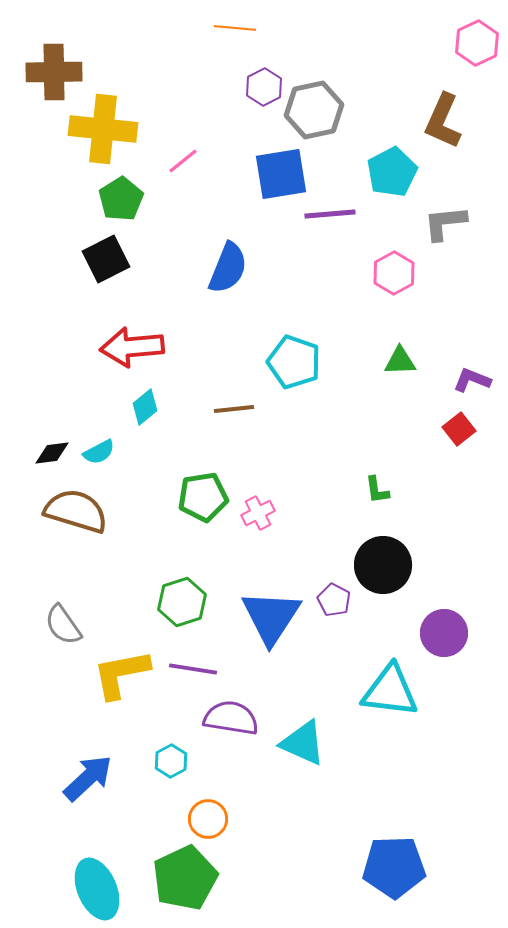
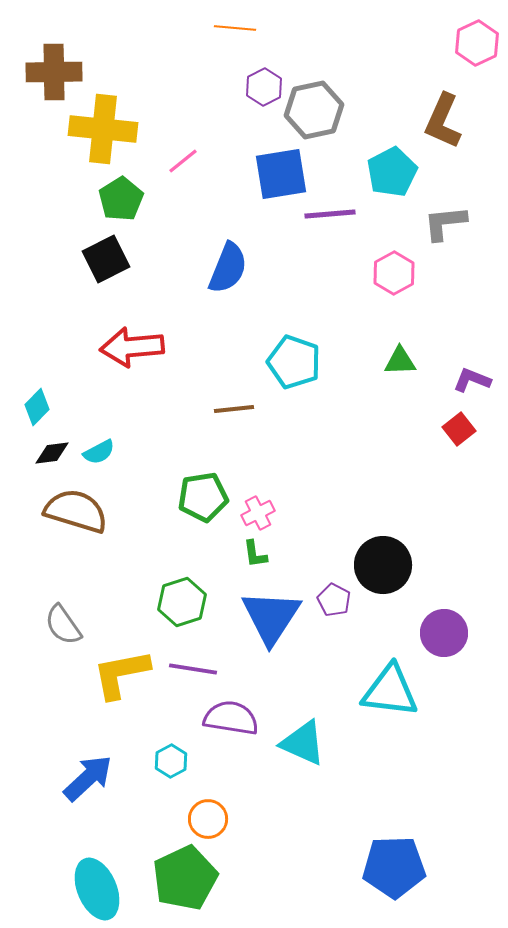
cyan diamond at (145, 407): moved 108 px left; rotated 6 degrees counterclockwise
green L-shape at (377, 490): moved 122 px left, 64 px down
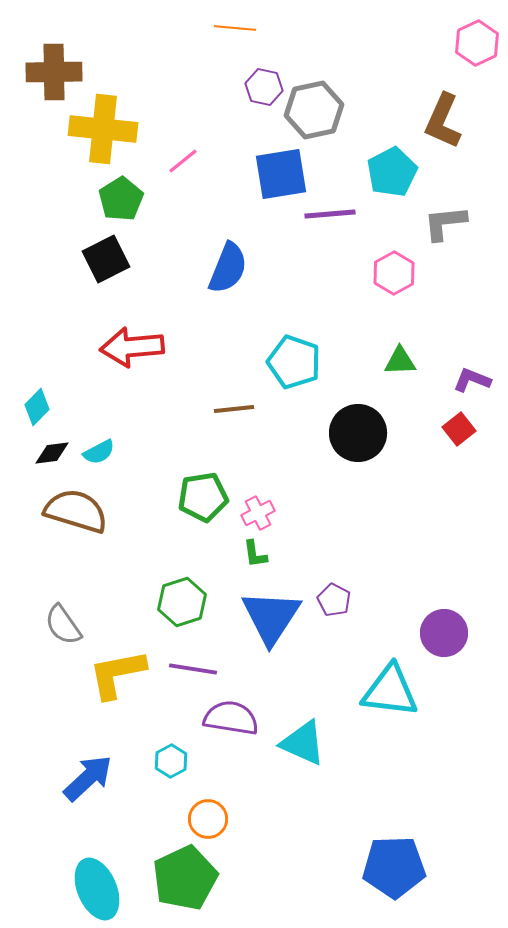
purple hexagon at (264, 87): rotated 21 degrees counterclockwise
black circle at (383, 565): moved 25 px left, 132 px up
yellow L-shape at (121, 674): moved 4 px left
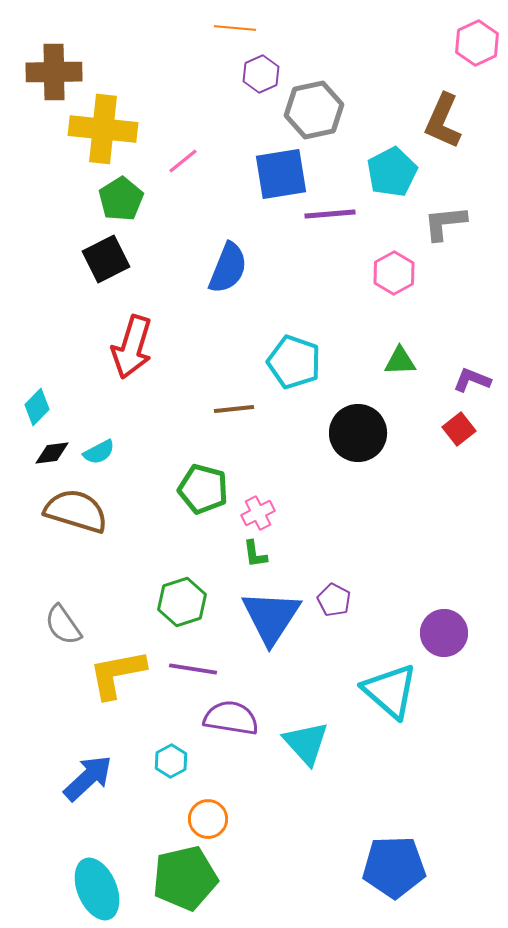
purple hexagon at (264, 87): moved 3 px left, 13 px up; rotated 24 degrees clockwise
red arrow at (132, 347): rotated 68 degrees counterclockwise
green pentagon at (203, 497): moved 8 px up; rotated 24 degrees clockwise
cyan triangle at (390, 691): rotated 34 degrees clockwise
cyan triangle at (303, 743): moved 3 px right; rotated 24 degrees clockwise
green pentagon at (185, 878): rotated 12 degrees clockwise
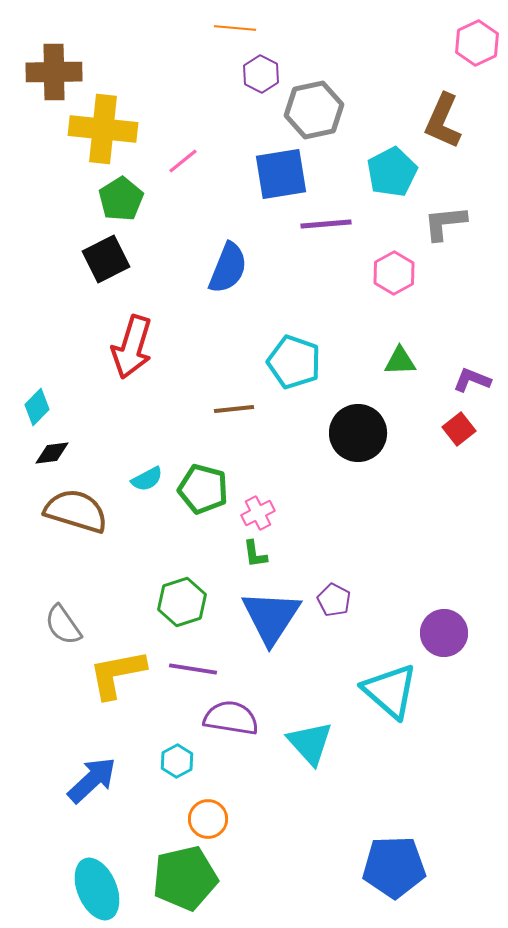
purple hexagon at (261, 74): rotated 9 degrees counterclockwise
purple line at (330, 214): moved 4 px left, 10 px down
cyan semicircle at (99, 452): moved 48 px right, 27 px down
cyan triangle at (306, 743): moved 4 px right
cyan hexagon at (171, 761): moved 6 px right
blue arrow at (88, 778): moved 4 px right, 2 px down
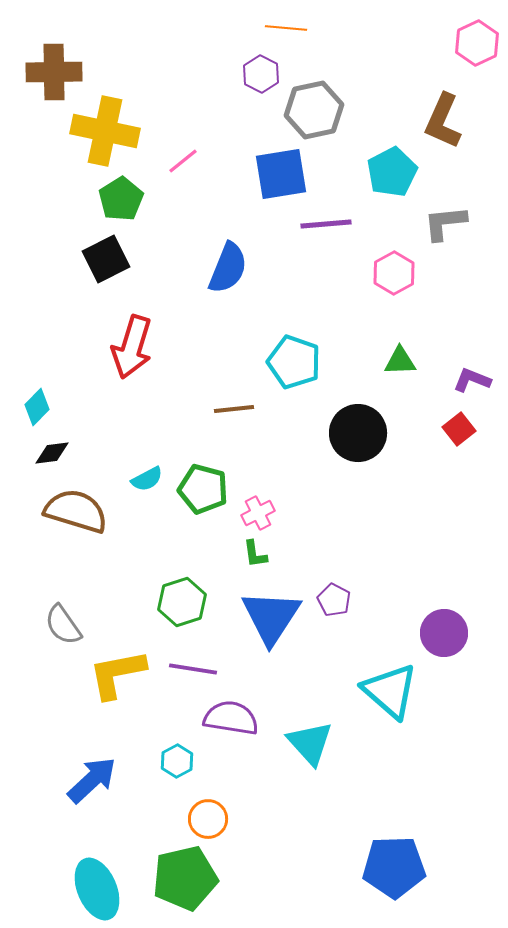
orange line at (235, 28): moved 51 px right
yellow cross at (103, 129): moved 2 px right, 2 px down; rotated 6 degrees clockwise
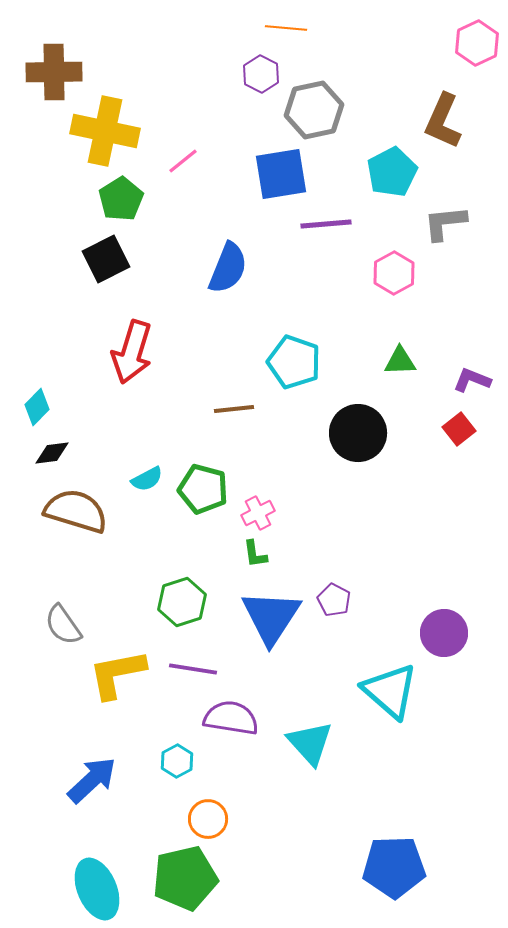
red arrow at (132, 347): moved 5 px down
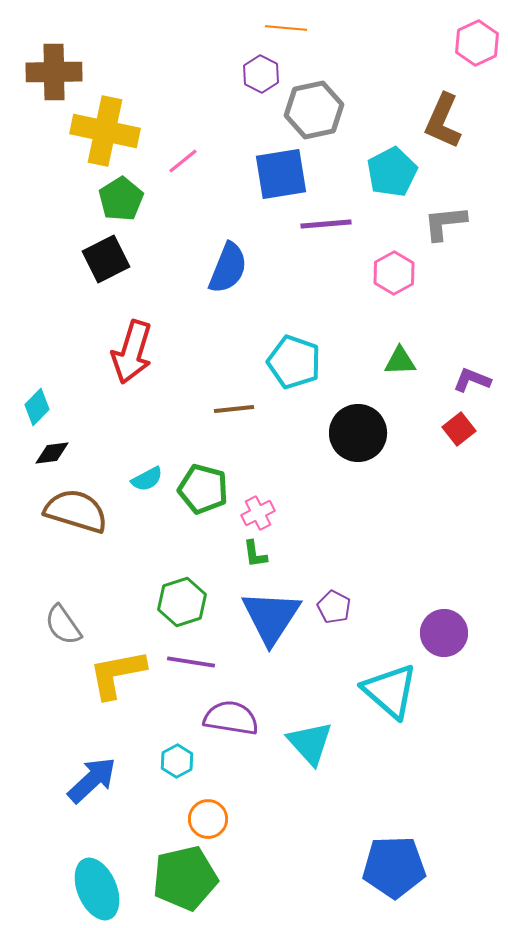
purple pentagon at (334, 600): moved 7 px down
purple line at (193, 669): moved 2 px left, 7 px up
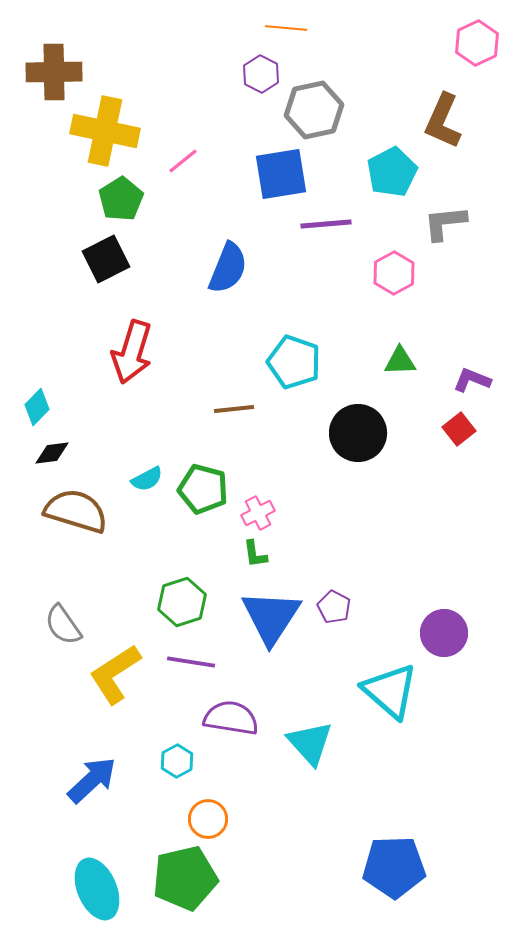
yellow L-shape at (117, 674): moved 2 px left; rotated 22 degrees counterclockwise
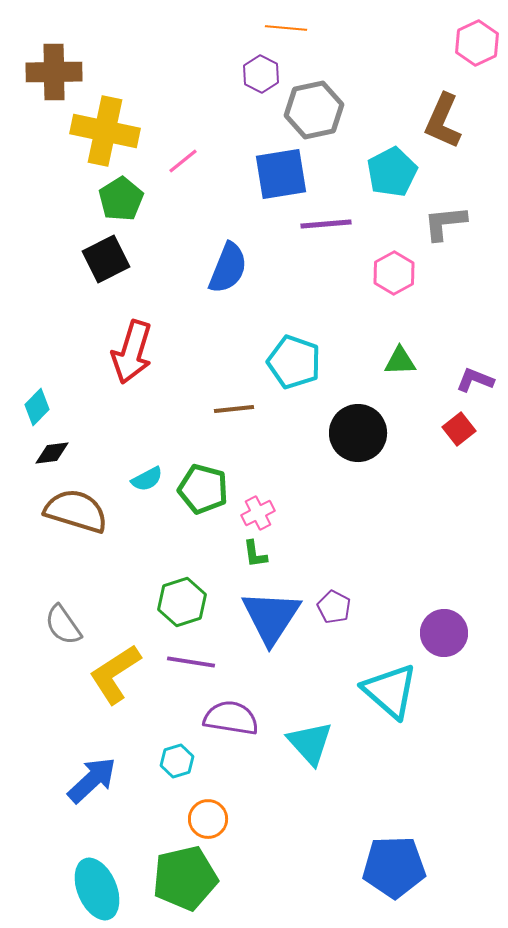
purple L-shape at (472, 380): moved 3 px right
cyan hexagon at (177, 761): rotated 12 degrees clockwise
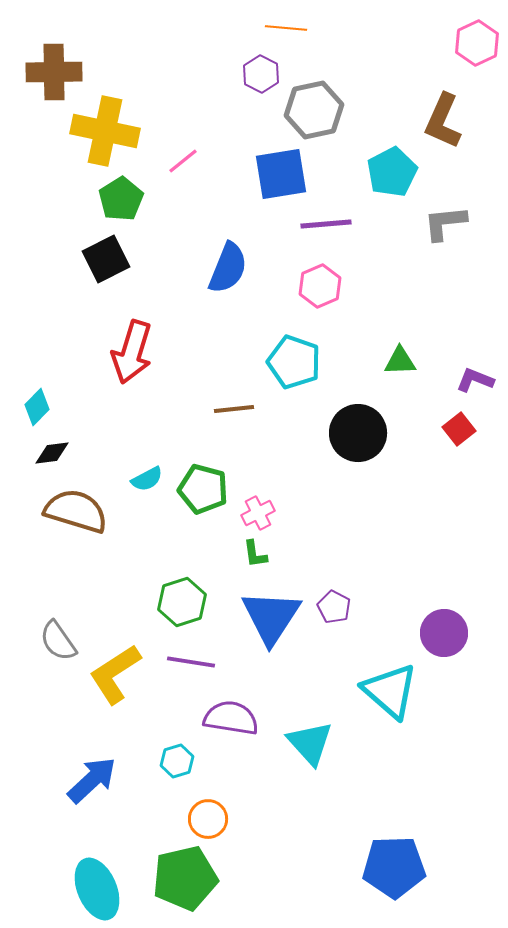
pink hexagon at (394, 273): moved 74 px left, 13 px down; rotated 6 degrees clockwise
gray semicircle at (63, 625): moved 5 px left, 16 px down
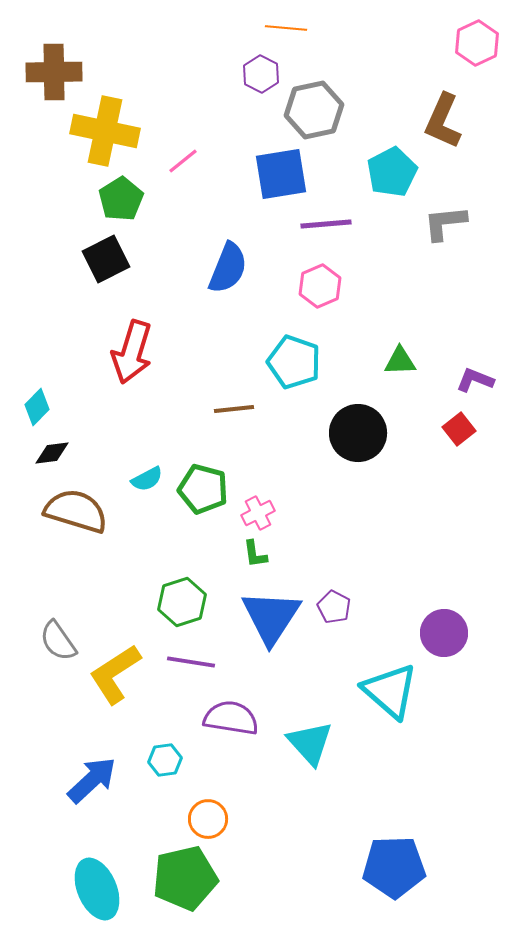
cyan hexagon at (177, 761): moved 12 px left, 1 px up; rotated 8 degrees clockwise
